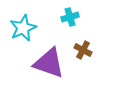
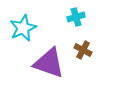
cyan cross: moved 6 px right
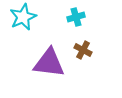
cyan star: moved 11 px up
purple triangle: rotated 12 degrees counterclockwise
